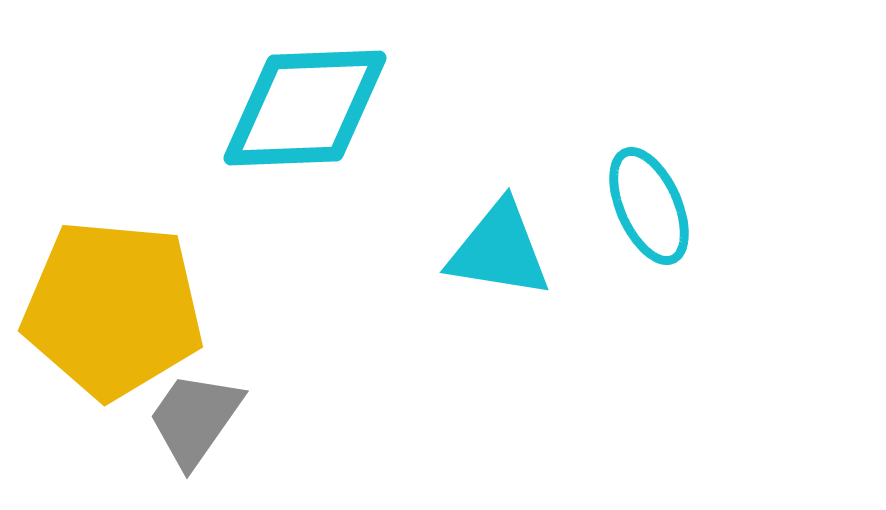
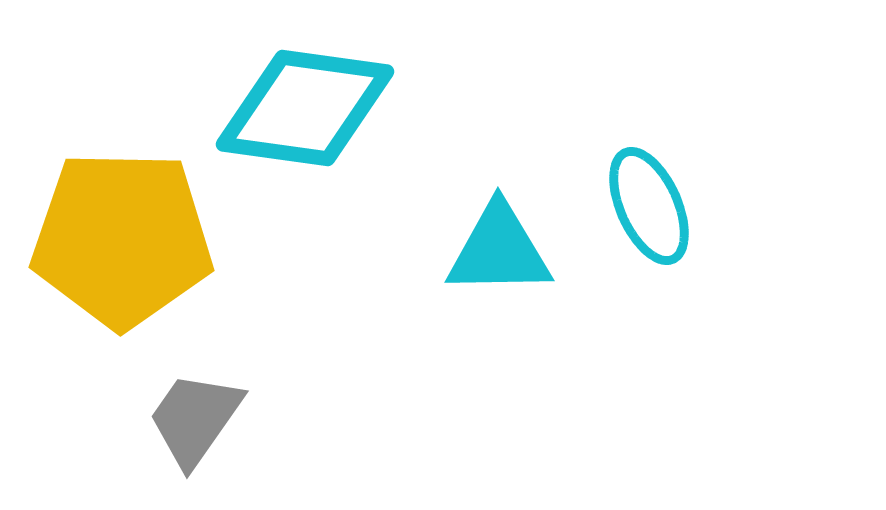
cyan diamond: rotated 10 degrees clockwise
cyan triangle: rotated 10 degrees counterclockwise
yellow pentagon: moved 9 px right, 70 px up; rotated 4 degrees counterclockwise
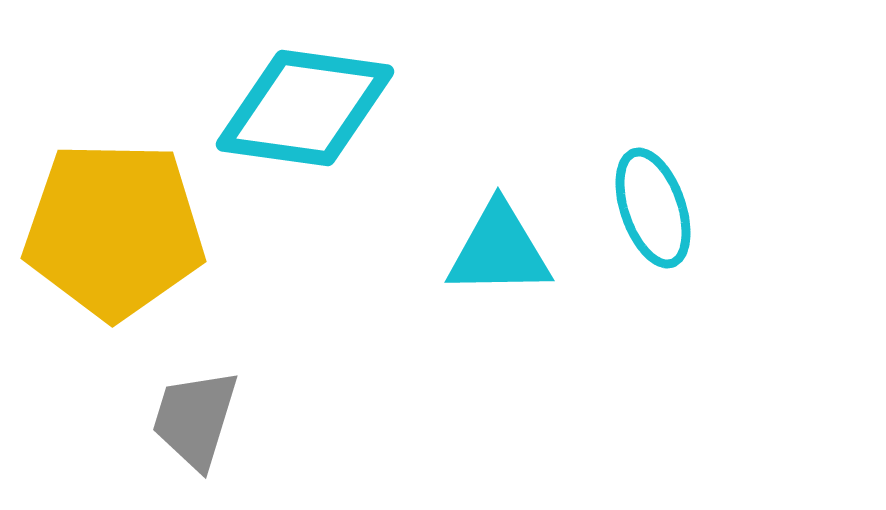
cyan ellipse: moved 4 px right, 2 px down; rotated 5 degrees clockwise
yellow pentagon: moved 8 px left, 9 px up
gray trapezoid: rotated 18 degrees counterclockwise
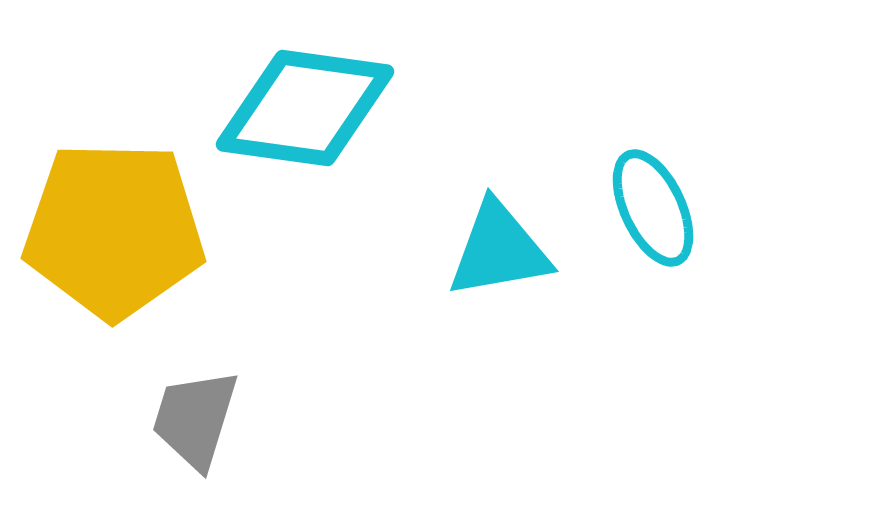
cyan ellipse: rotated 6 degrees counterclockwise
cyan triangle: rotated 9 degrees counterclockwise
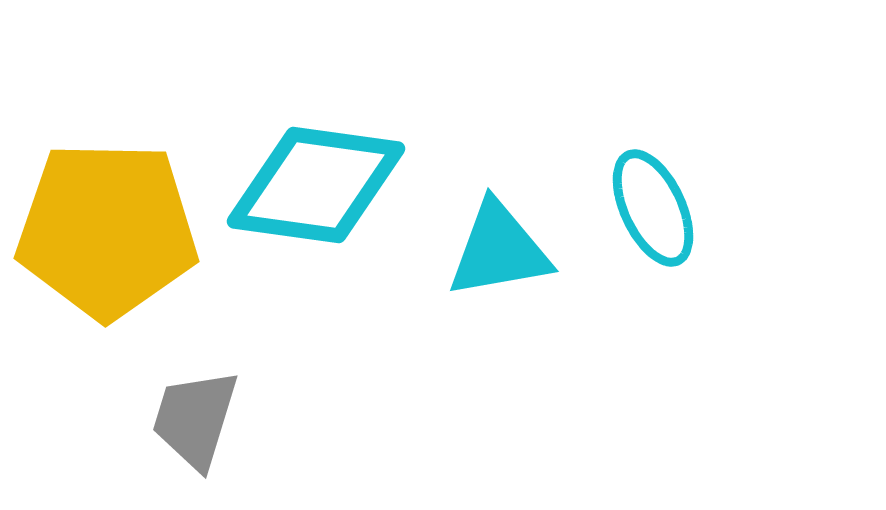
cyan diamond: moved 11 px right, 77 px down
yellow pentagon: moved 7 px left
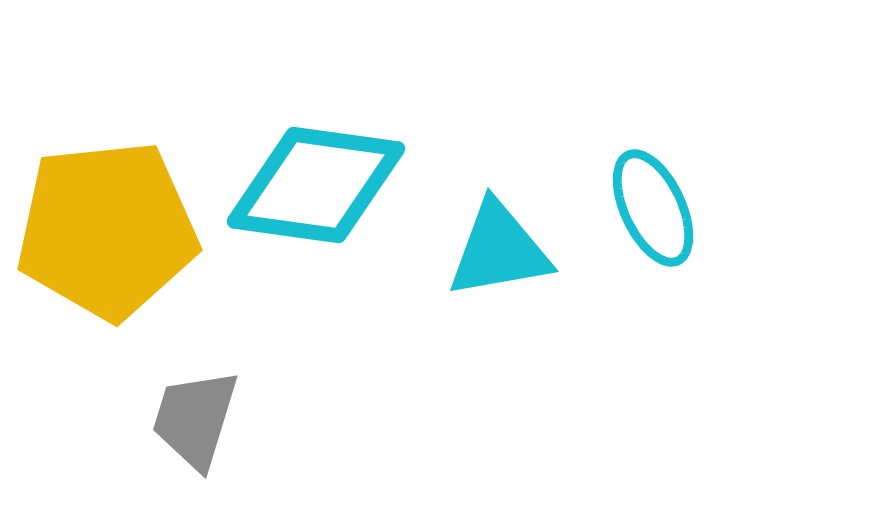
yellow pentagon: rotated 7 degrees counterclockwise
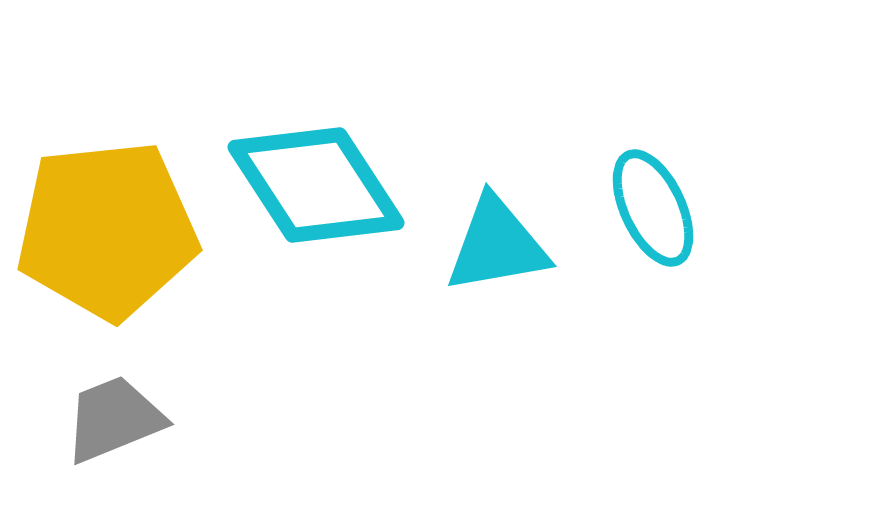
cyan diamond: rotated 49 degrees clockwise
cyan triangle: moved 2 px left, 5 px up
gray trapezoid: moved 81 px left; rotated 51 degrees clockwise
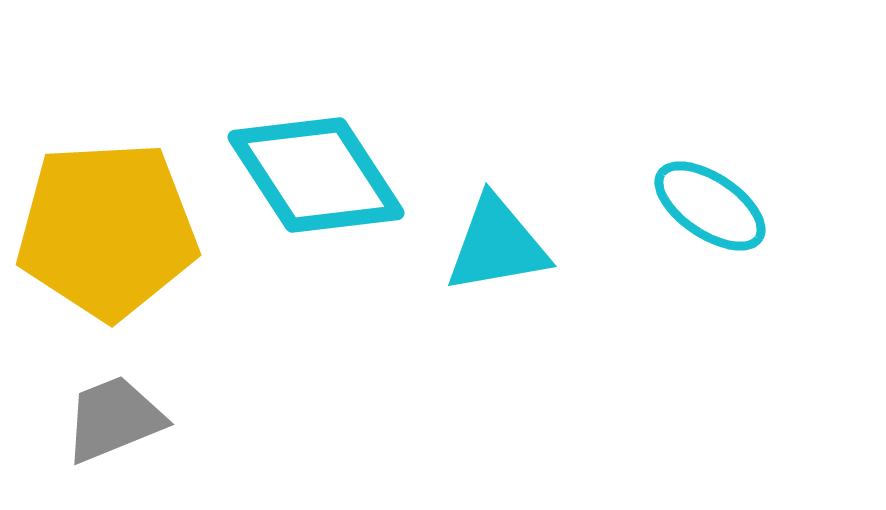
cyan diamond: moved 10 px up
cyan ellipse: moved 57 px right, 2 px up; rotated 31 degrees counterclockwise
yellow pentagon: rotated 3 degrees clockwise
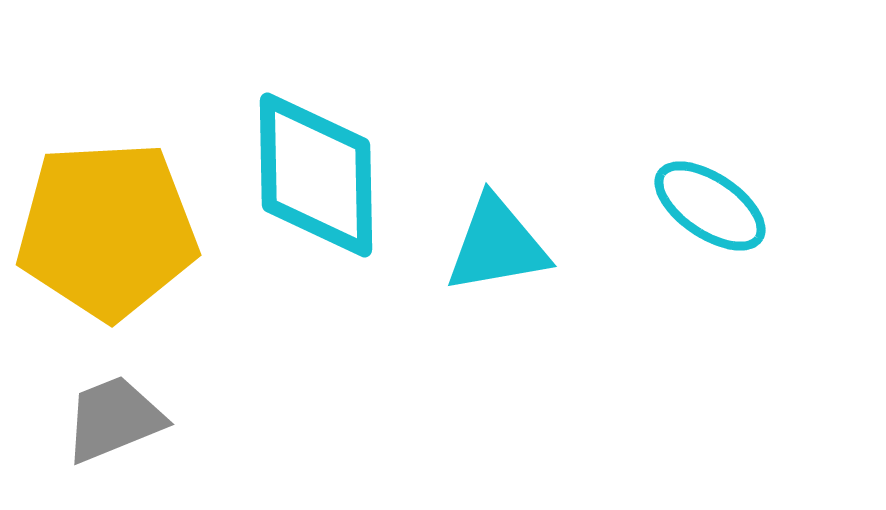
cyan diamond: rotated 32 degrees clockwise
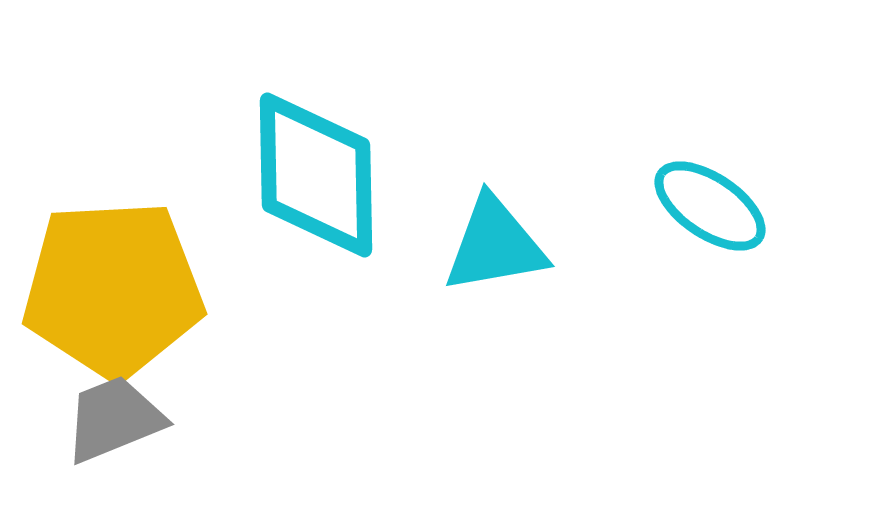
yellow pentagon: moved 6 px right, 59 px down
cyan triangle: moved 2 px left
